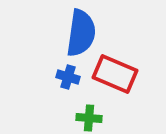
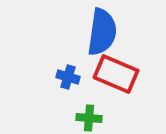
blue semicircle: moved 21 px right, 1 px up
red rectangle: moved 1 px right
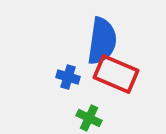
blue semicircle: moved 9 px down
green cross: rotated 20 degrees clockwise
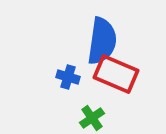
green cross: moved 3 px right; rotated 30 degrees clockwise
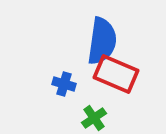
blue cross: moved 4 px left, 7 px down
green cross: moved 2 px right
